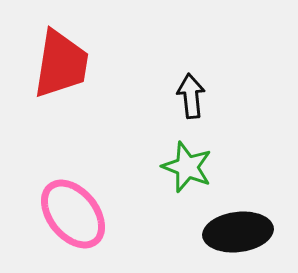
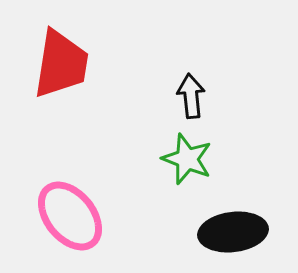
green star: moved 8 px up
pink ellipse: moved 3 px left, 2 px down
black ellipse: moved 5 px left
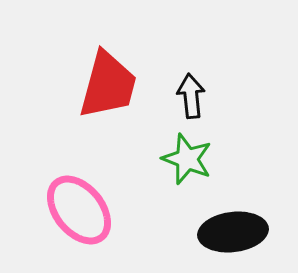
red trapezoid: moved 47 px right, 21 px down; rotated 6 degrees clockwise
pink ellipse: moved 9 px right, 6 px up
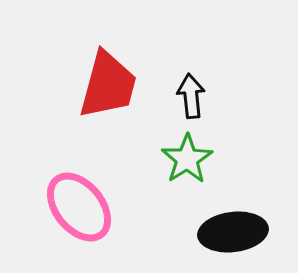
green star: rotated 18 degrees clockwise
pink ellipse: moved 3 px up
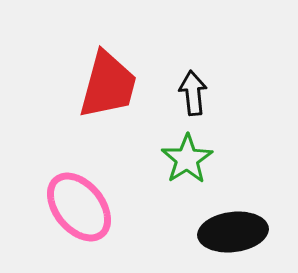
black arrow: moved 2 px right, 3 px up
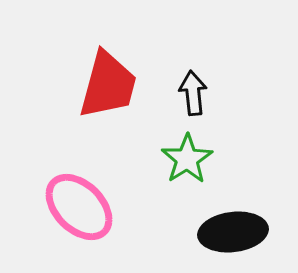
pink ellipse: rotated 6 degrees counterclockwise
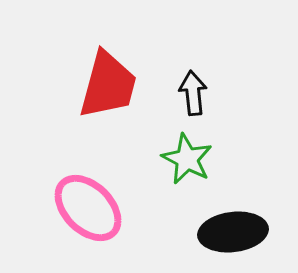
green star: rotated 12 degrees counterclockwise
pink ellipse: moved 9 px right, 1 px down
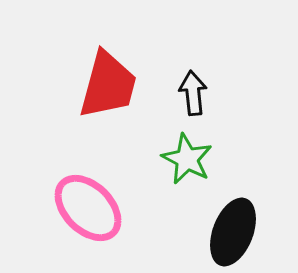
black ellipse: rotated 62 degrees counterclockwise
